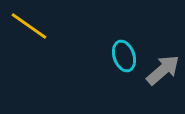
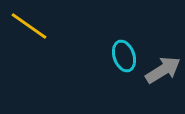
gray arrow: rotated 9 degrees clockwise
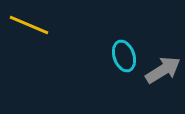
yellow line: moved 1 px up; rotated 12 degrees counterclockwise
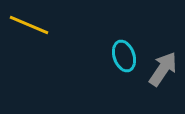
gray arrow: moved 1 px up; rotated 24 degrees counterclockwise
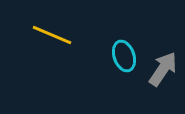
yellow line: moved 23 px right, 10 px down
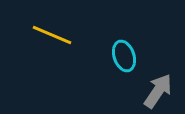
gray arrow: moved 5 px left, 22 px down
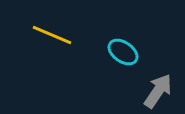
cyan ellipse: moved 1 px left, 4 px up; rotated 36 degrees counterclockwise
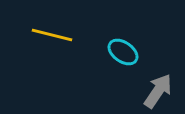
yellow line: rotated 9 degrees counterclockwise
